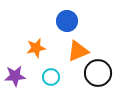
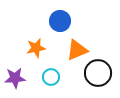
blue circle: moved 7 px left
orange triangle: moved 1 px left, 1 px up
purple star: moved 2 px down
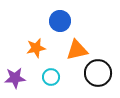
orange triangle: rotated 10 degrees clockwise
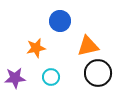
orange triangle: moved 11 px right, 4 px up
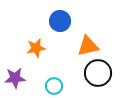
cyan circle: moved 3 px right, 9 px down
